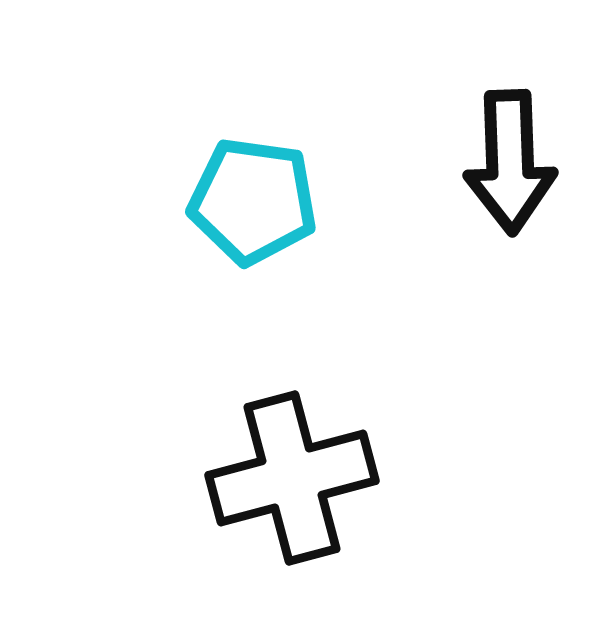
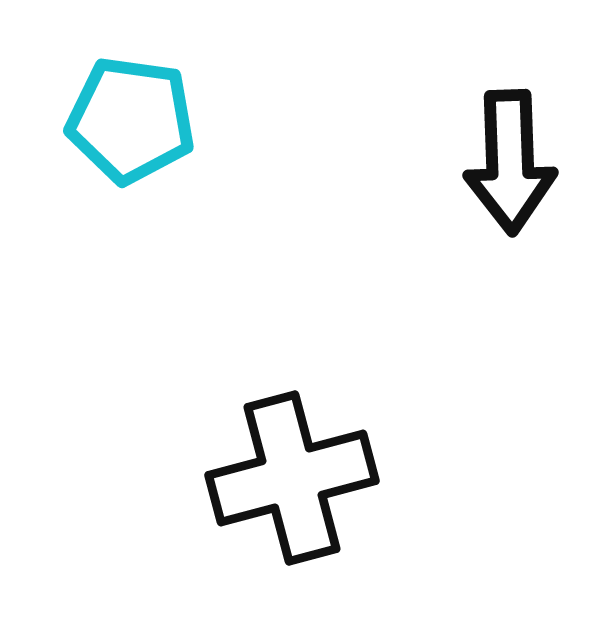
cyan pentagon: moved 122 px left, 81 px up
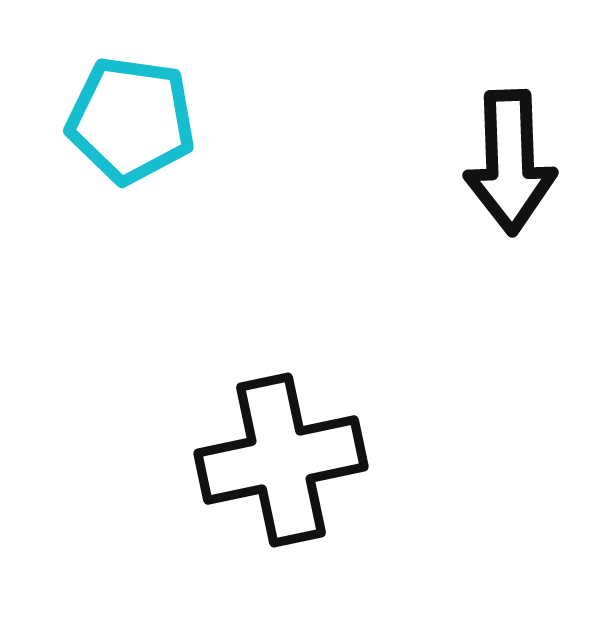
black cross: moved 11 px left, 18 px up; rotated 3 degrees clockwise
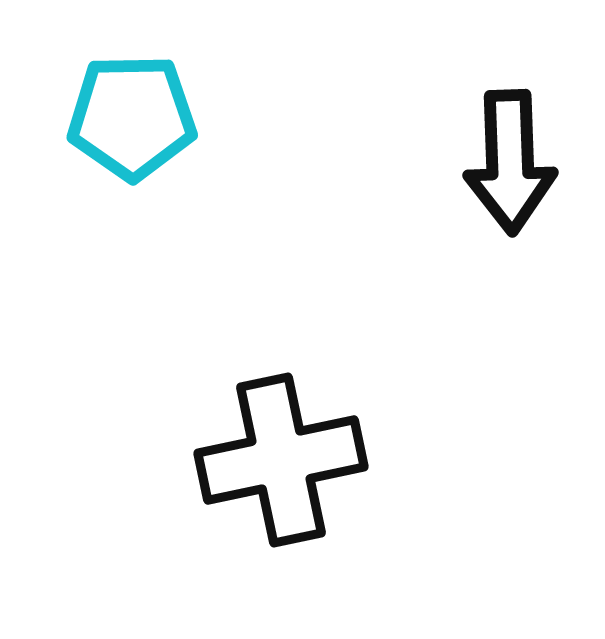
cyan pentagon: moved 1 px right, 3 px up; rotated 9 degrees counterclockwise
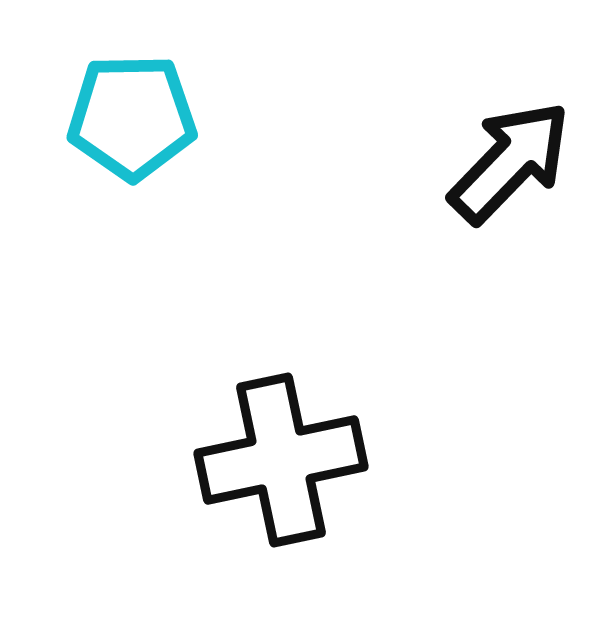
black arrow: rotated 134 degrees counterclockwise
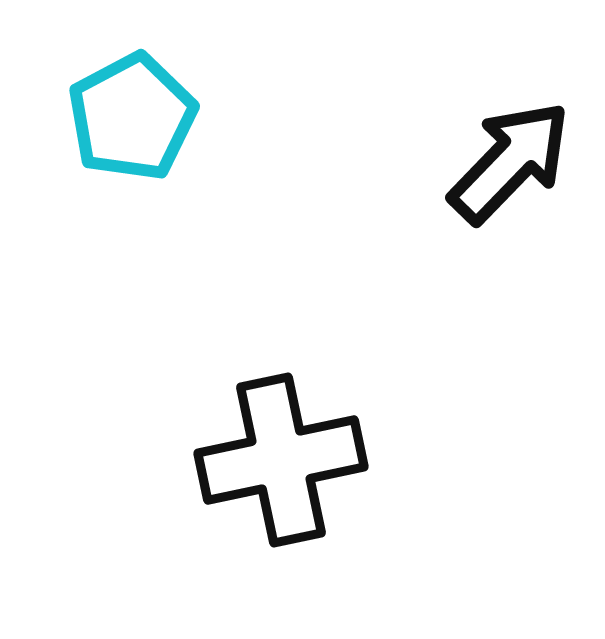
cyan pentagon: rotated 27 degrees counterclockwise
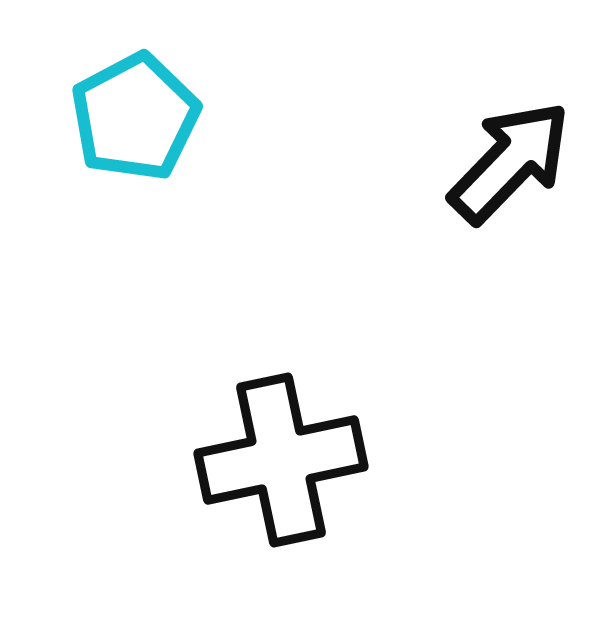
cyan pentagon: moved 3 px right
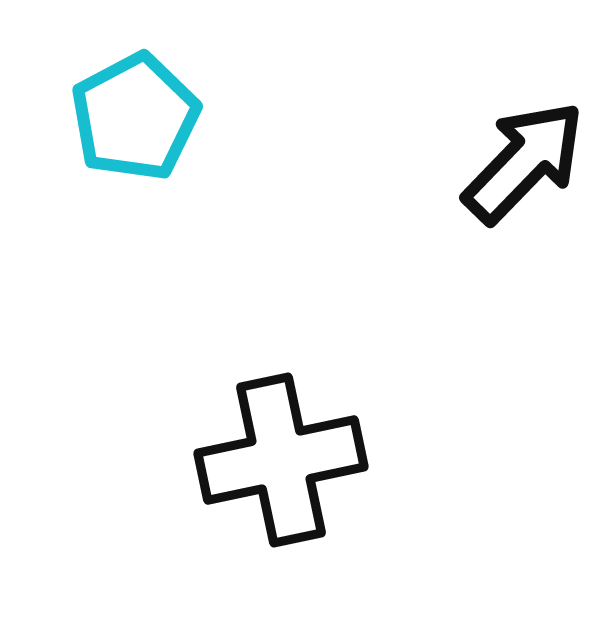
black arrow: moved 14 px right
